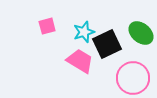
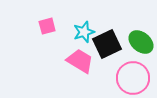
green ellipse: moved 9 px down
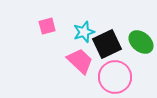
pink trapezoid: rotated 12 degrees clockwise
pink circle: moved 18 px left, 1 px up
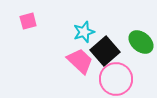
pink square: moved 19 px left, 5 px up
black square: moved 2 px left, 7 px down; rotated 16 degrees counterclockwise
pink circle: moved 1 px right, 2 px down
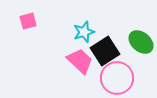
black square: rotated 8 degrees clockwise
pink circle: moved 1 px right, 1 px up
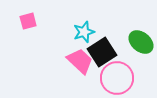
black square: moved 3 px left, 1 px down
